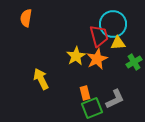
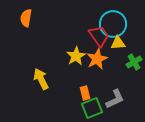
red trapezoid: rotated 20 degrees counterclockwise
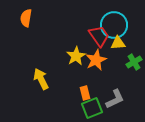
cyan circle: moved 1 px right, 1 px down
orange star: moved 1 px left, 1 px down
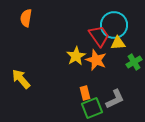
orange star: rotated 25 degrees counterclockwise
yellow arrow: moved 20 px left; rotated 15 degrees counterclockwise
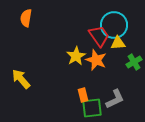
orange rectangle: moved 2 px left, 2 px down
green square: rotated 15 degrees clockwise
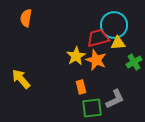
red trapezoid: moved 1 px left, 2 px down; rotated 70 degrees counterclockwise
orange rectangle: moved 2 px left, 8 px up
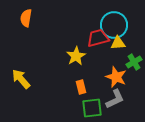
orange star: moved 20 px right, 17 px down
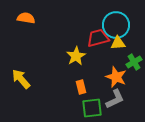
orange semicircle: rotated 90 degrees clockwise
cyan circle: moved 2 px right
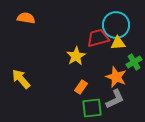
orange rectangle: rotated 48 degrees clockwise
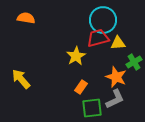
cyan circle: moved 13 px left, 5 px up
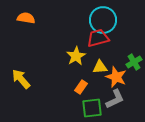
yellow triangle: moved 18 px left, 24 px down
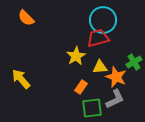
orange semicircle: rotated 144 degrees counterclockwise
